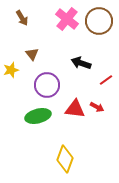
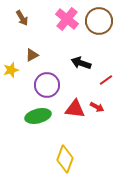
brown triangle: moved 1 px down; rotated 40 degrees clockwise
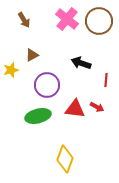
brown arrow: moved 2 px right, 2 px down
red line: rotated 48 degrees counterclockwise
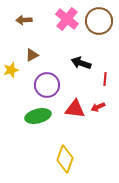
brown arrow: rotated 119 degrees clockwise
red line: moved 1 px left, 1 px up
red arrow: moved 1 px right; rotated 128 degrees clockwise
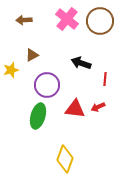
brown circle: moved 1 px right
green ellipse: rotated 60 degrees counterclockwise
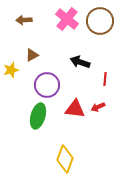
black arrow: moved 1 px left, 1 px up
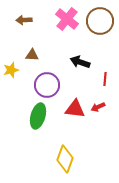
brown triangle: rotated 32 degrees clockwise
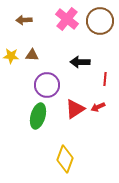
black arrow: rotated 18 degrees counterclockwise
yellow star: moved 14 px up; rotated 21 degrees clockwise
red triangle: rotated 40 degrees counterclockwise
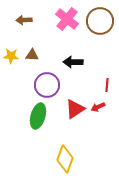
black arrow: moved 7 px left
red line: moved 2 px right, 6 px down
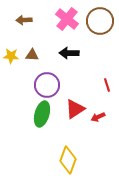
black arrow: moved 4 px left, 9 px up
red line: rotated 24 degrees counterclockwise
red arrow: moved 10 px down
green ellipse: moved 4 px right, 2 px up
yellow diamond: moved 3 px right, 1 px down
